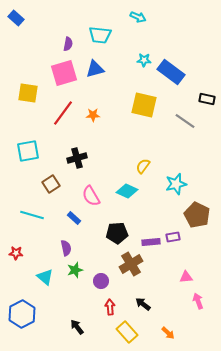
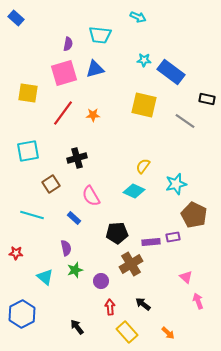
cyan diamond at (127, 191): moved 7 px right
brown pentagon at (197, 215): moved 3 px left
pink triangle at (186, 277): rotated 48 degrees clockwise
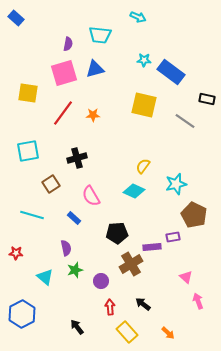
purple rectangle at (151, 242): moved 1 px right, 5 px down
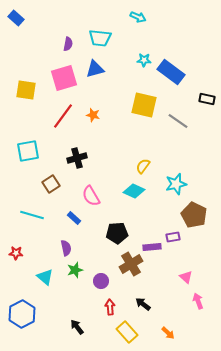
cyan trapezoid at (100, 35): moved 3 px down
pink square at (64, 73): moved 5 px down
yellow square at (28, 93): moved 2 px left, 3 px up
red line at (63, 113): moved 3 px down
orange star at (93, 115): rotated 16 degrees clockwise
gray line at (185, 121): moved 7 px left
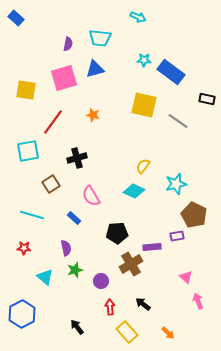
red line at (63, 116): moved 10 px left, 6 px down
purple rectangle at (173, 237): moved 4 px right, 1 px up
red star at (16, 253): moved 8 px right, 5 px up
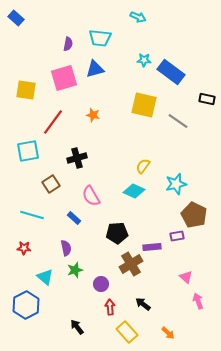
purple circle at (101, 281): moved 3 px down
blue hexagon at (22, 314): moved 4 px right, 9 px up
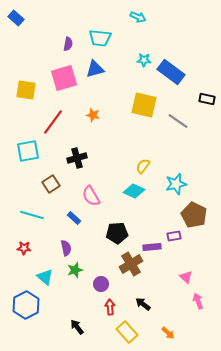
purple rectangle at (177, 236): moved 3 px left
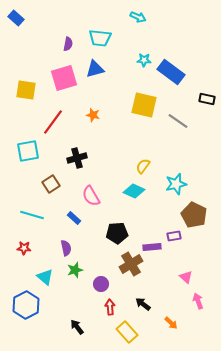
orange arrow at (168, 333): moved 3 px right, 10 px up
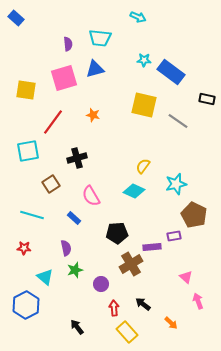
purple semicircle at (68, 44): rotated 16 degrees counterclockwise
red arrow at (110, 307): moved 4 px right, 1 px down
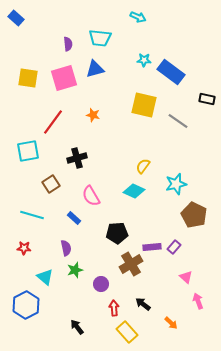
yellow square at (26, 90): moved 2 px right, 12 px up
purple rectangle at (174, 236): moved 11 px down; rotated 40 degrees counterclockwise
